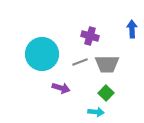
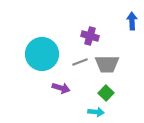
blue arrow: moved 8 px up
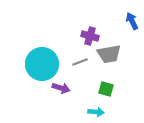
blue arrow: rotated 24 degrees counterclockwise
cyan circle: moved 10 px down
gray trapezoid: moved 2 px right, 10 px up; rotated 10 degrees counterclockwise
green square: moved 4 px up; rotated 28 degrees counterclockwise
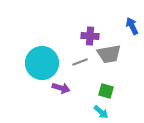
blue arrow: moved 5 px down
purple cross: rotated 12 degrees counterclockwise
cyan circle: moved 1 px up
green square: moved 2 px down
cyan arrow: moved 5 px right; rotated 35 degrees clockwise
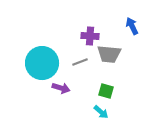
gray trapezoid: rotated 15 degrees clockwise
